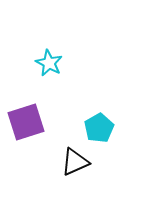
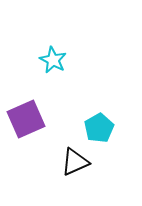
cyan star: moved 4 px right, 3 px up
purple square: moved 3 px up; rotated 6 degrees counterclockwise
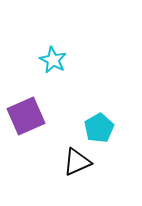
purple square: moved 3 px up
black triangle: moved 2 px right
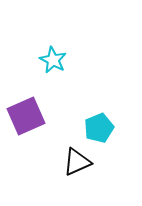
cyan pentagon: rotated 8 degrees clockwise
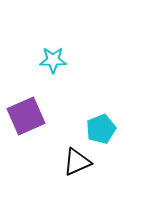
cyan star: rotated 28 degrees counterclockwise
cyan pentagon: moved 2 px right, 1 px down
